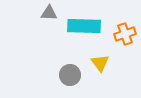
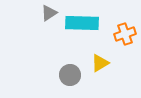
gray triangle: rotated 36 degrees counterclockwise
cyan rectangle: moved 2 px left, 3 px up
yellow triangle: rotated 36 degrees clockwise
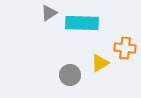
orange cross: moved 14 px down; rotated 25 degrees clockwise
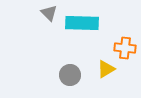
gray triangle: rotated 42 degrees counterclockwise
yellow triangle: moved 6 px right, 6 px down
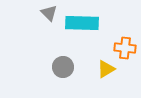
gray circle: moved 7 px left, 8 px up
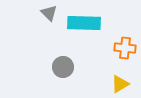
cyan rectangle: moved 2 px right
yellow triangle: moved 14 px right, 15 px down
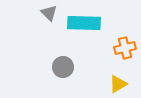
orange cross: rotated 20 degrees counterclockwise
yellow triangle: moved 2 px left
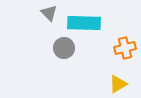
gray circle: moved 1 px right, 19 px up
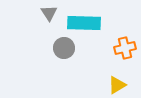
gray triangle: rotated 12 degrees clockwise
yellow triangle: moved 1 px left, 1 px down
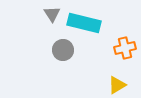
gray triangle: moved 3 px right, 1 px down
cyan rectangle: rotated 12 degrees clockwise
gray circle: moved 1 px left, 2 px down
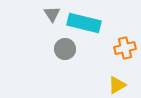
gray circle: moved 2 px right, 1 px up
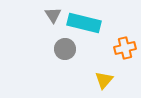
gray triangle: moved 1 px right, 1 px down
yellow triangle: moved 13 px left, 5 px up; rotated 18 degrees counterclockwise
